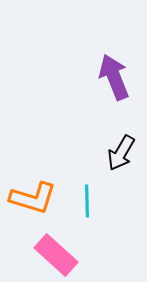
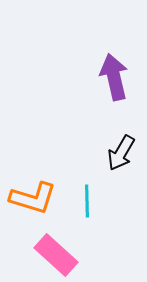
purple arrow: rotated 9 degrees clockwise
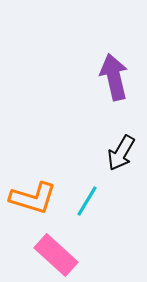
cyan line: rotated 32 degrees clockwise
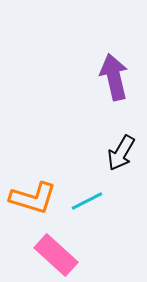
cyan line: rotated 32 degrees clockwise
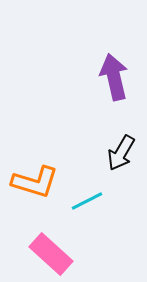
orange L-shape: moved 2 px right, 16 px up
pink rectangle: moved 5 px left, 1 px up
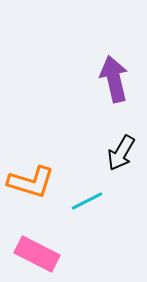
purple arrow: moved 2 px down
orange L-shape: moved 4 px left
pink rectangle: moved 14 px left; rotated 15 degrees counterclockwise
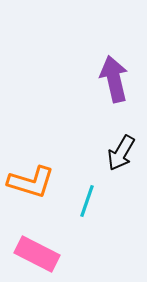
cyan line: rotated 44 degrees counterclockwise
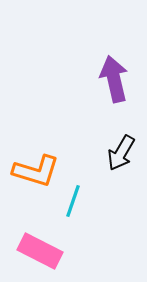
orange L-shape: moved 5 px right, 11 px up
cyan line: moved 14 px left
pink rectangle: moved 3 px right, 3 px up
